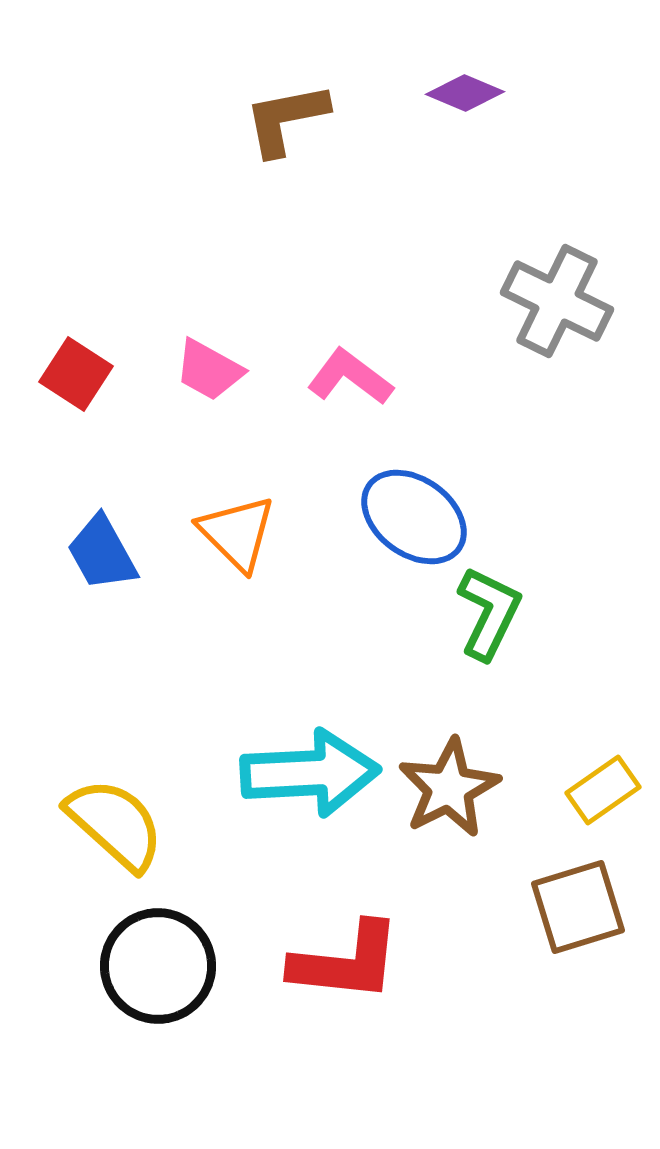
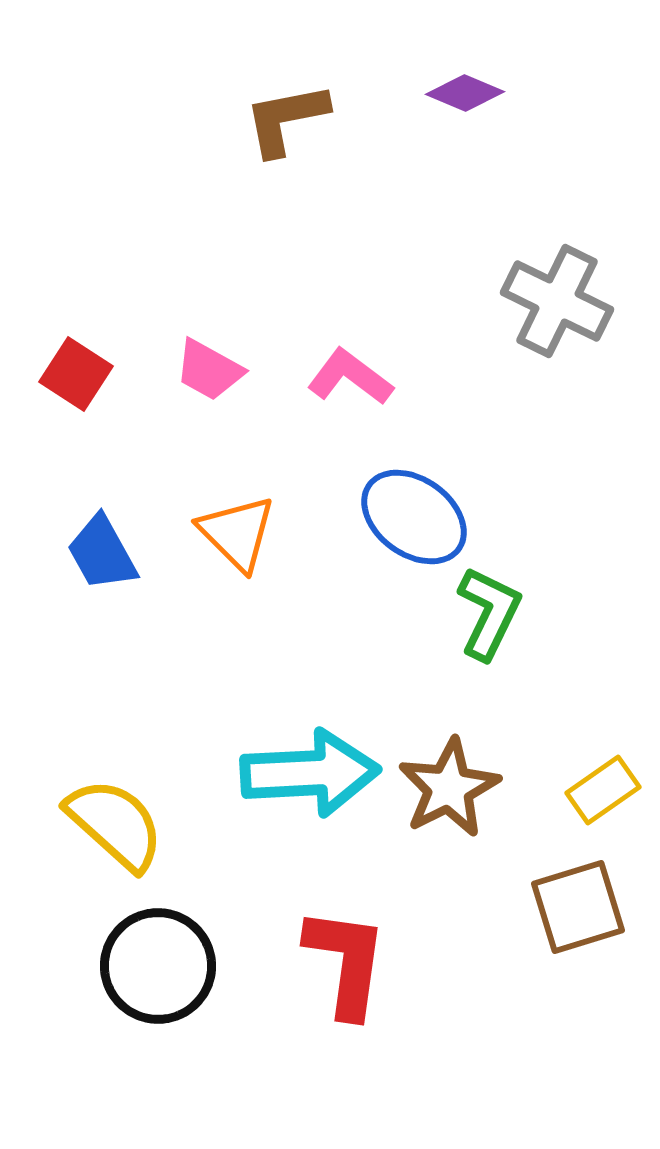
red L-shape: rotated 88 degrees counterclockwise
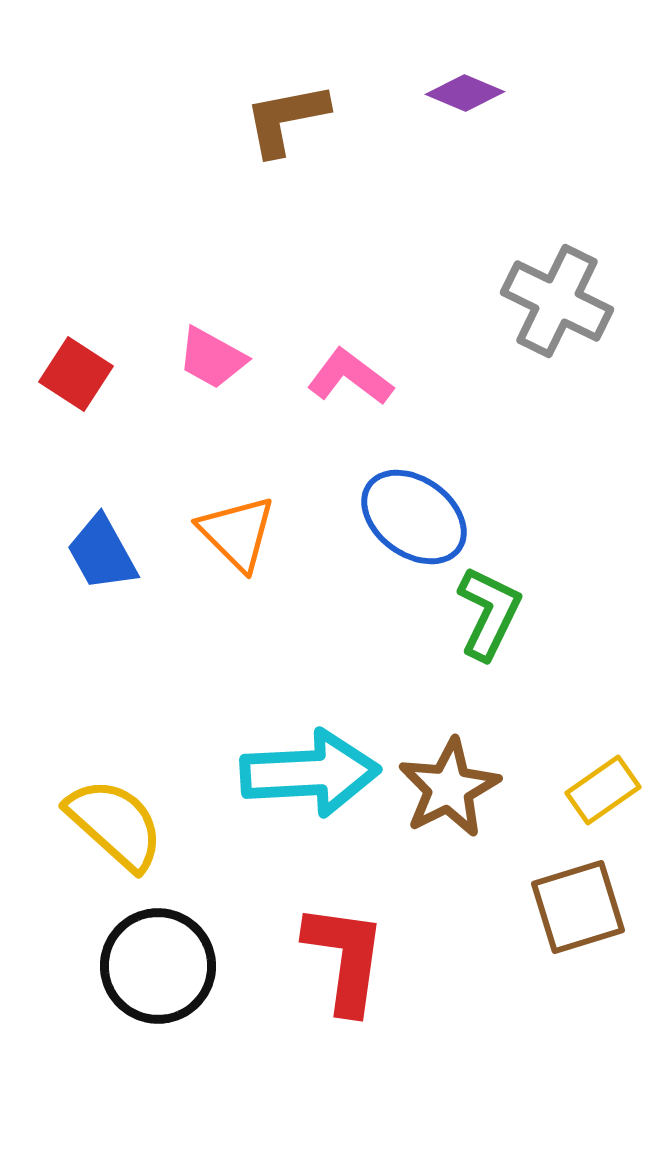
pink trapezoid: moved 3 px right, 12 px up
red L-shape: moved 1 px left, 4 px up
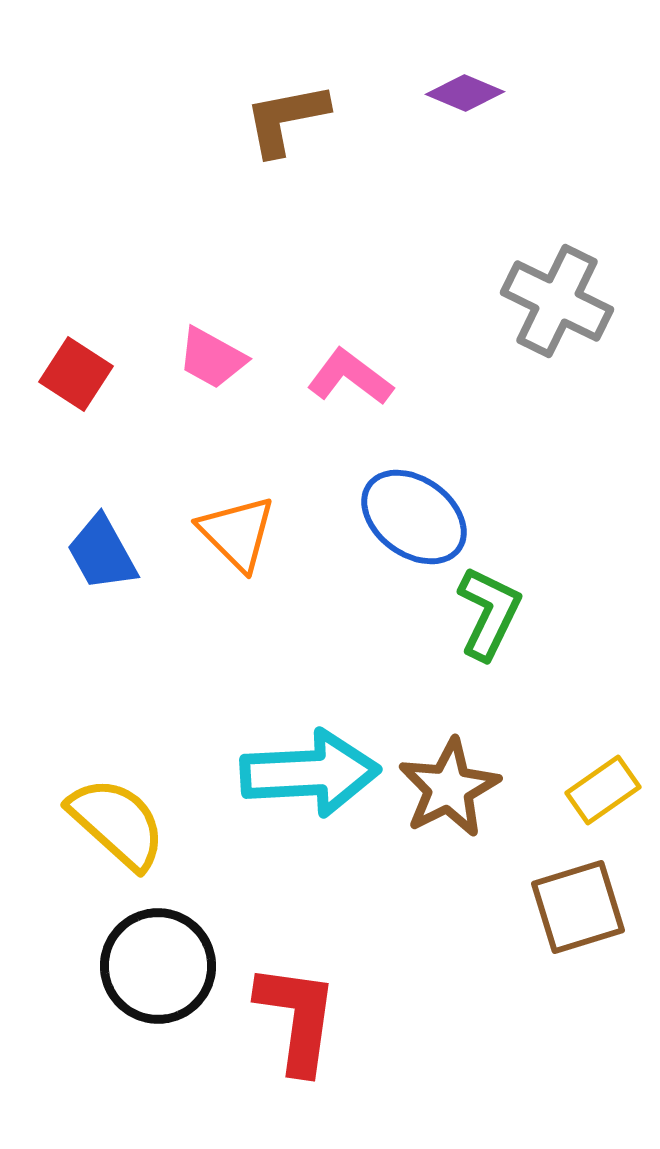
yellow semicircle: moved 2 px right, 1 px up
red L-shape: moved 48 px left, 60 px down
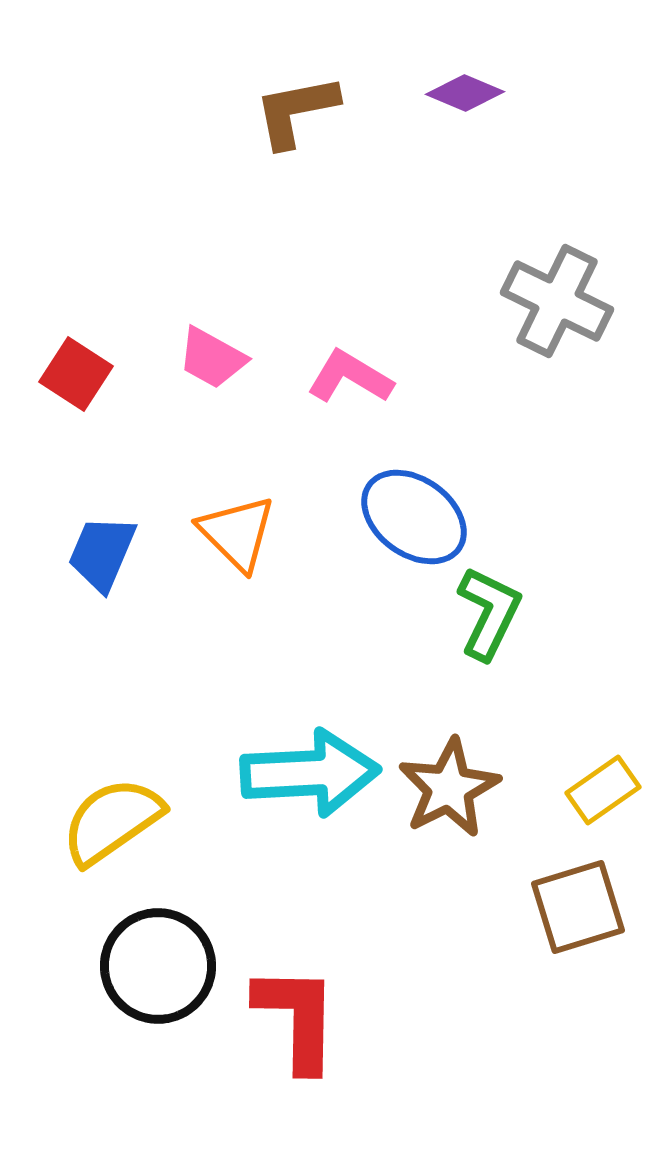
brown L-shape: moved 10 px right, 8 px up
pink L-shape: rotated 6 degrees counterclockwise
blue trapezoid: rotated 52 degrees clockwise
yellow semicircle: moved 5 px left, 2 px up; rotated 77 degrees counterclockwise
red L-shape: rotated 7 degrees counterclockwise
